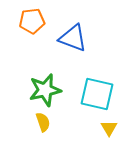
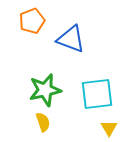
orange pentagon: rotated 15 degrees counterclockwise
blue triangle: moved 2 px left, 1 px down
cyan square: rotated 20 degrees counterclockwise
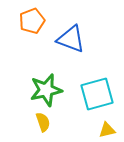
green star: moved 1 px right
cyan square: rotated 8 degrees counterclockwise
yellow triangle: moved 2 px left, 2 px down; rotated 48 degrees clockwise
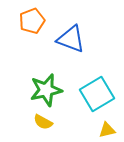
cyan square: rotated 16 degrees counterclockwise
yellow semicircle: rotated 138 degrees clockwise
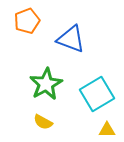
orange pentagon: moved 5 px left
green star: moved 6 px up; rotated 16 degrees counterclockwise
yellow triangle: rotated 12 degrees clockwise
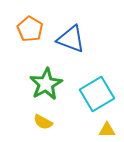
orange pentagon: moved 3 px right, 8 px down; rotated 20 degrees counterclockwise
